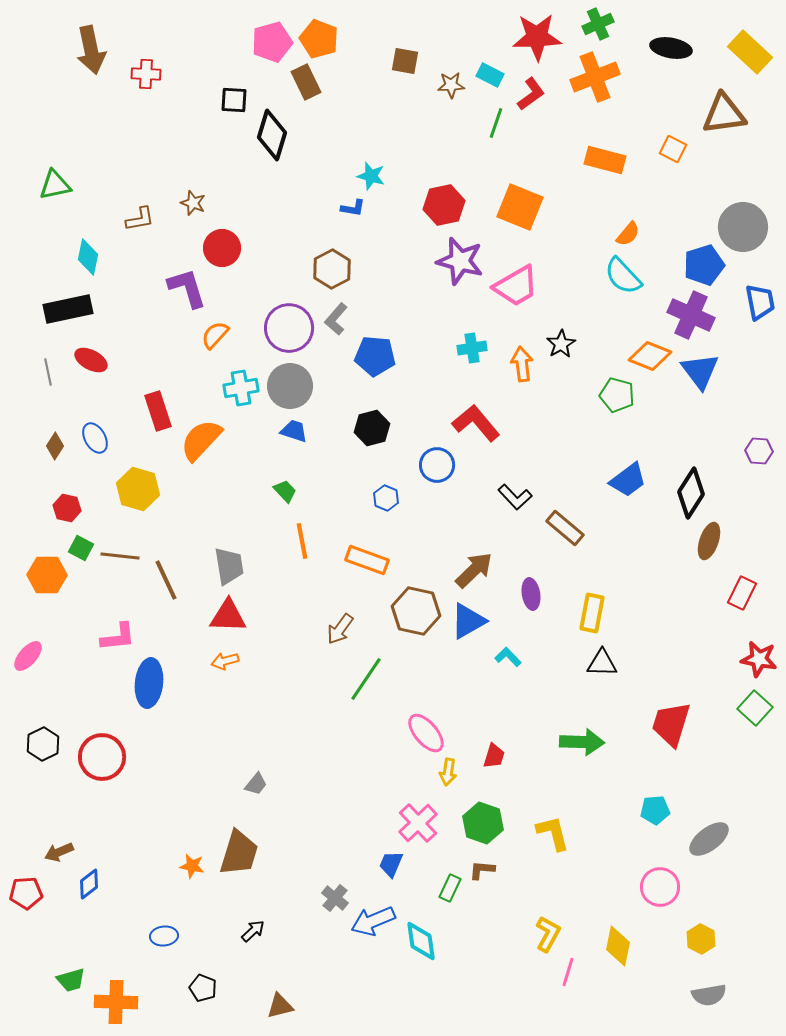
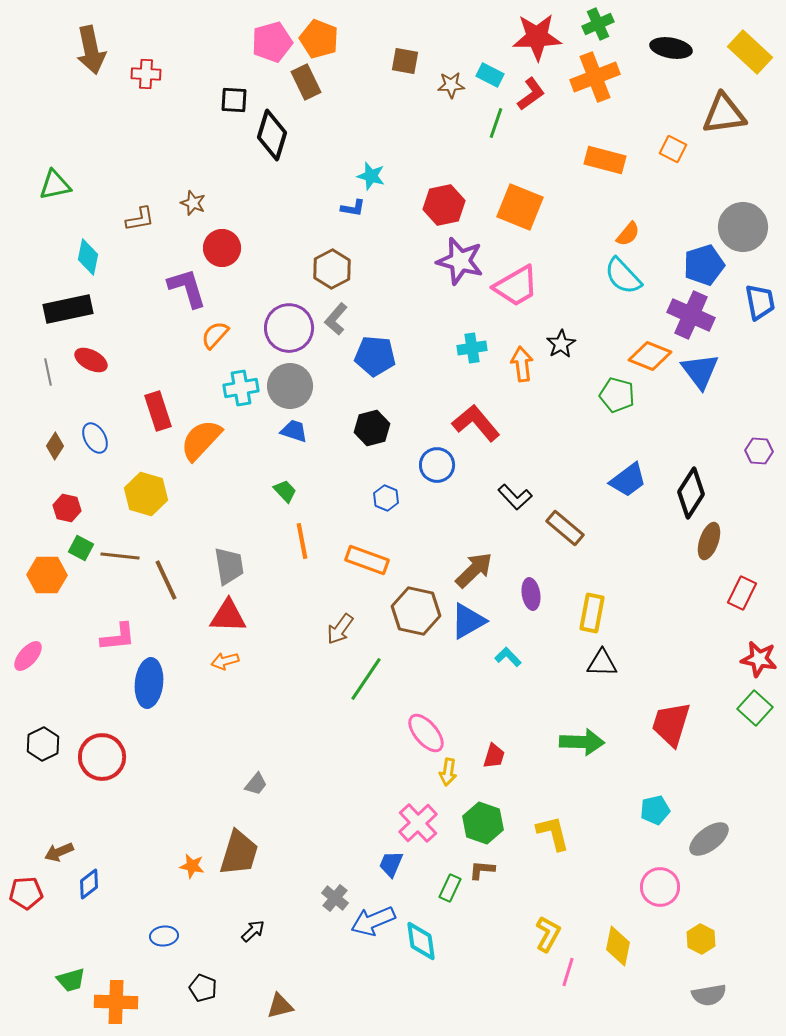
yellow hexagon at (138, 489): moved 8 px right, 5 px down
cyan pentagon at (655, 810): rotated 8 degrees counterclockwise
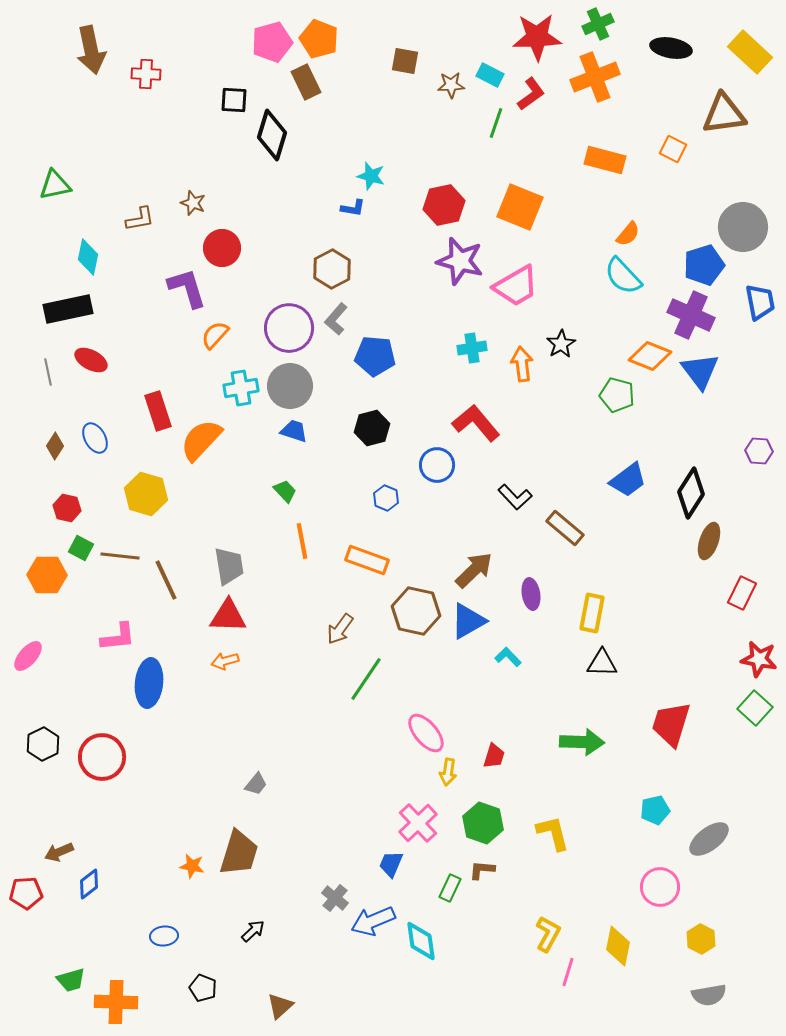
brown triangle at (280, 1006): rotated 28 degrees counterclockwise
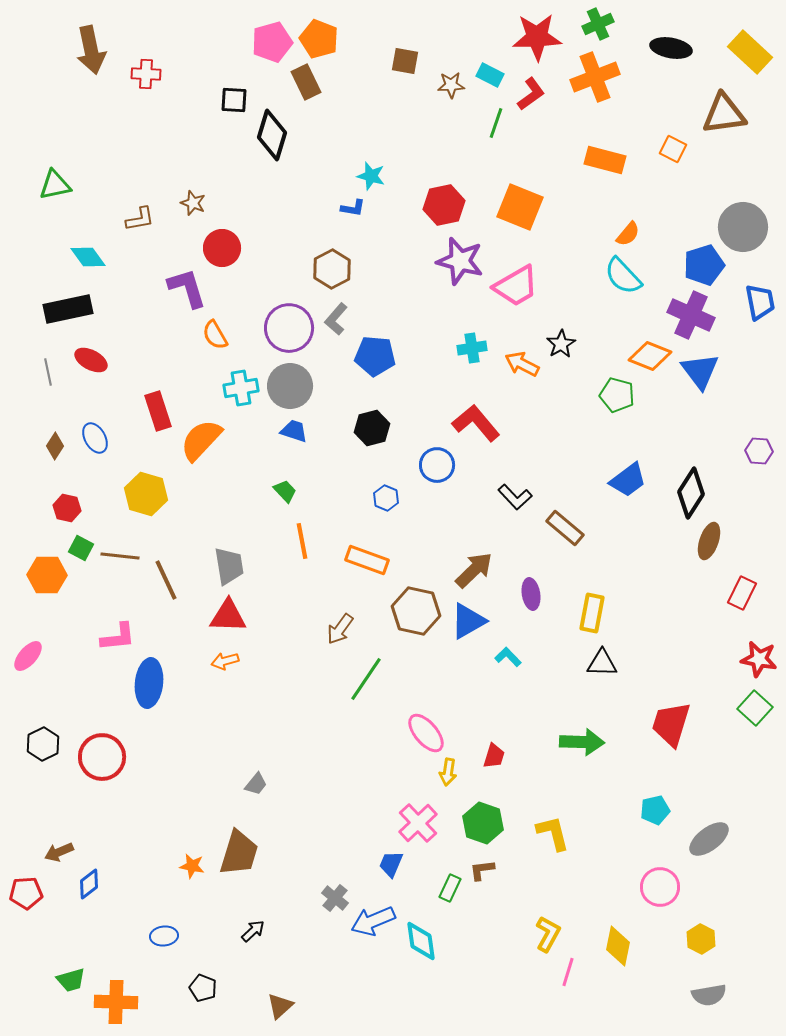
cyan diamond at (88, 257): rotated 48 degrees counterclockwise
orange semicircle at (215, 335): rotated 72 degrees counterclockwise
orange arrow at (522, 364): rotated 56 degrees counterclockwise
brown L-shape at (482, 870): rotated 12 degrees counterclockwise
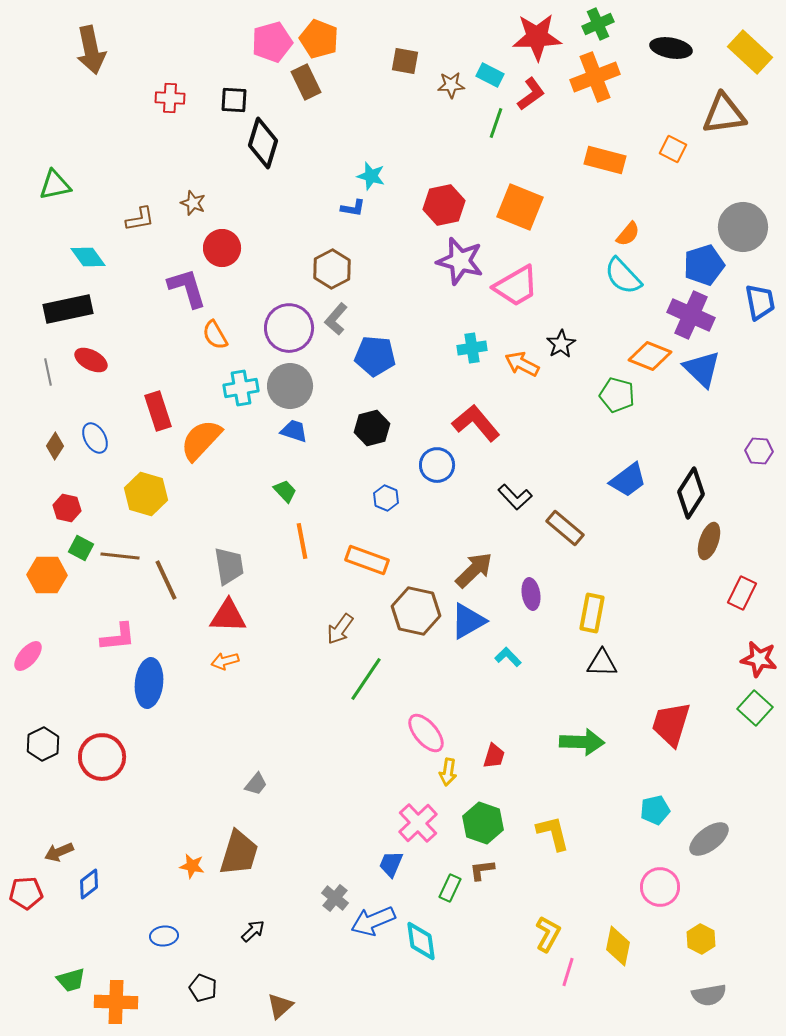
red cross at (146, 74): moved 24 px right, 24 px down
black diamond at (272, 135): moved 9 px left, 8 px down
blue triangle at (700, 371): moved 2 px right, 2 px up; rotated 9 degrees counterclockwise
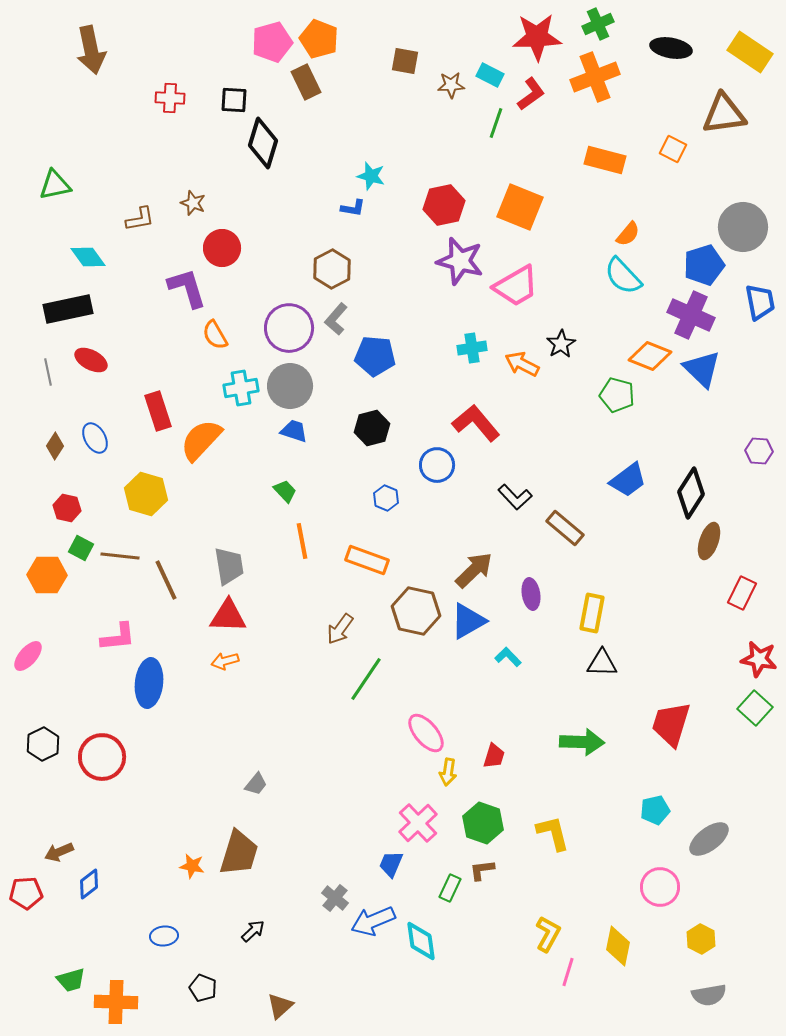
yellow rectangle at (750, 52): rotated 9 degrees counterclockwise
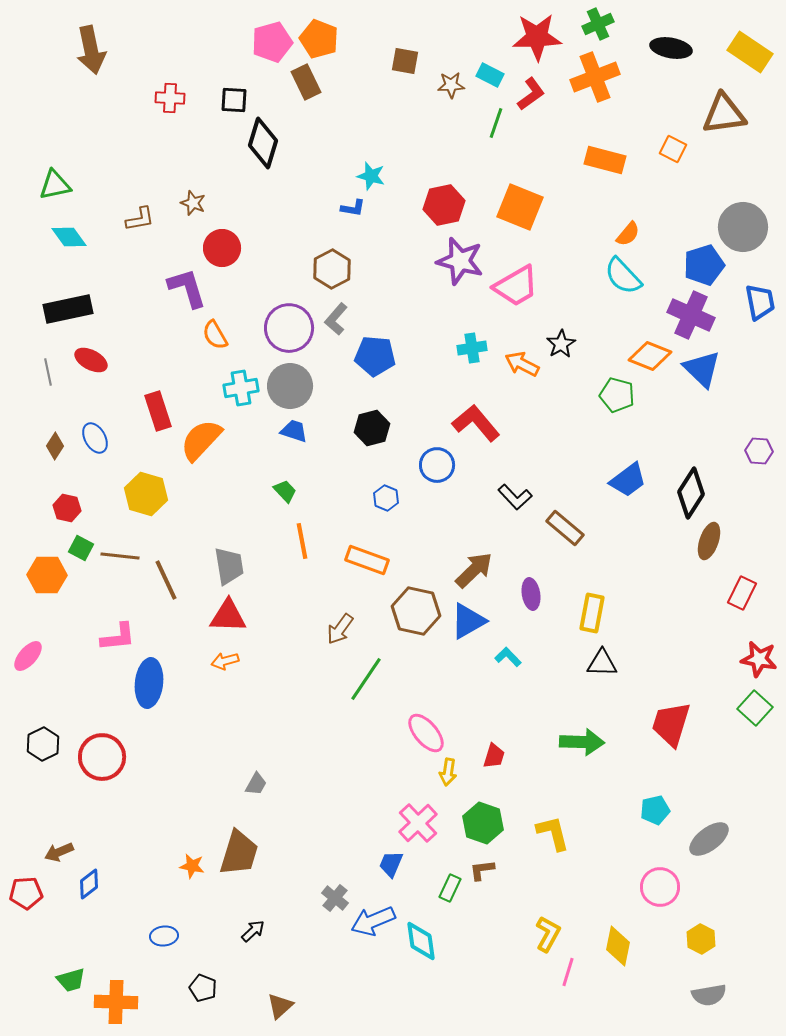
cyan diamond at (88, 257): moved 19 px left, 20 px up
gray trapezoid at (256, 784): rotated 10 degrees counterclockwise
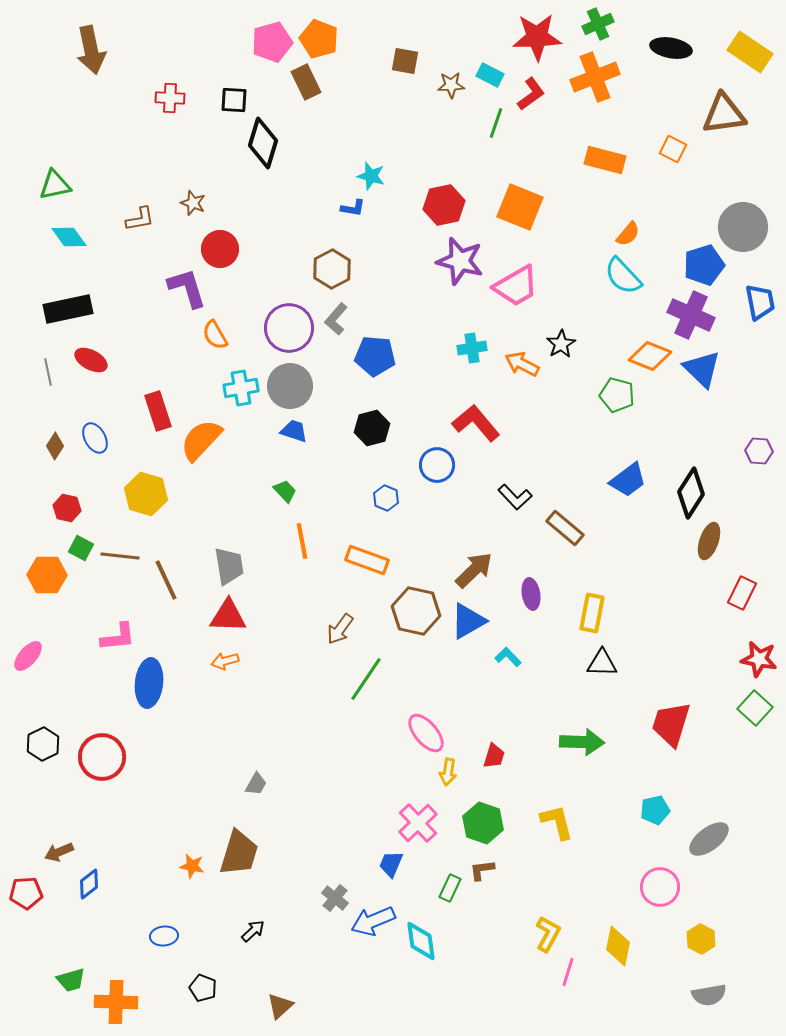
red circle at (222, 248): moved 2 px left, 1 px down
yellow L-shape at (553, 833): moved 4 px right, 11 px up
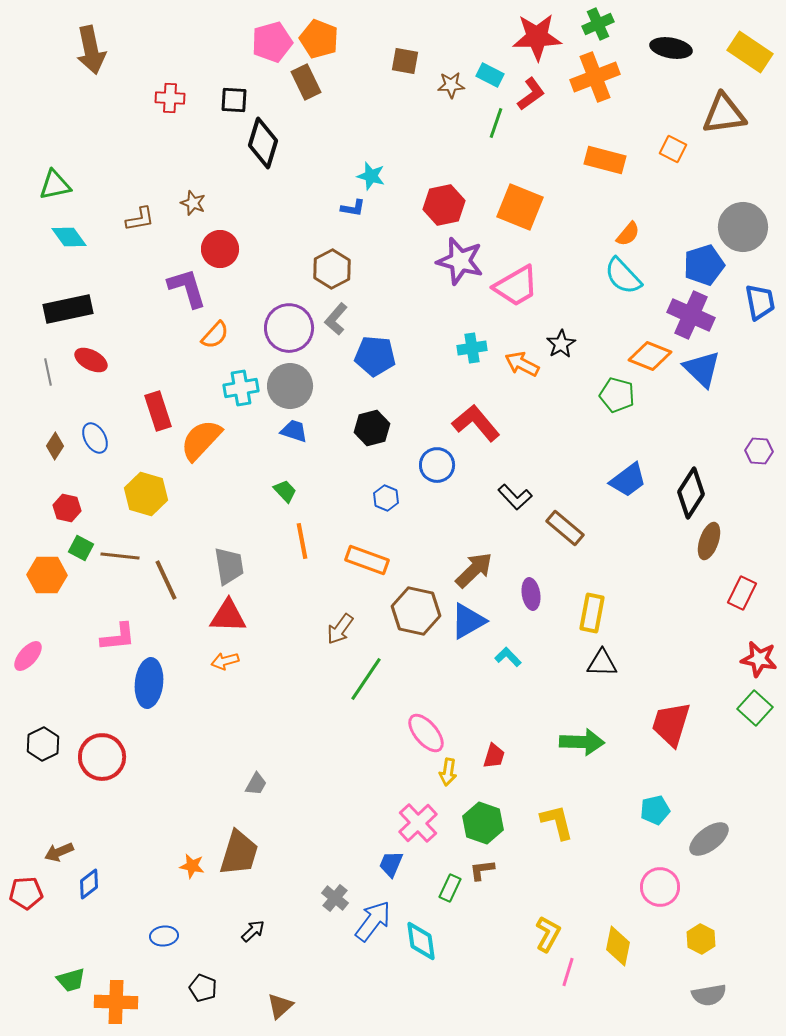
orange semicircle at (215, 335): rotated 108 degrees counterclockwise
blue arrow at (373, 921): rotated 150 degrees clockwise
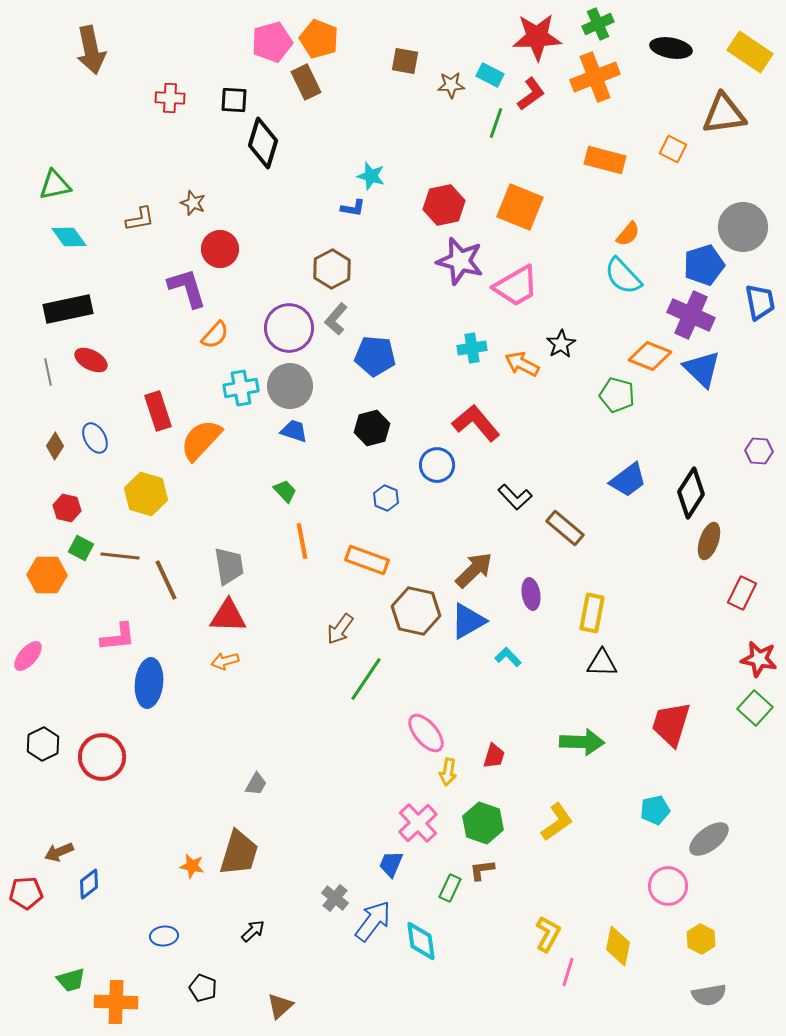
yellow L-shape at (557, 822): rotated 69 degrees clockwise
pink circle at (660, 887): moved 8 px right, 1 px up
